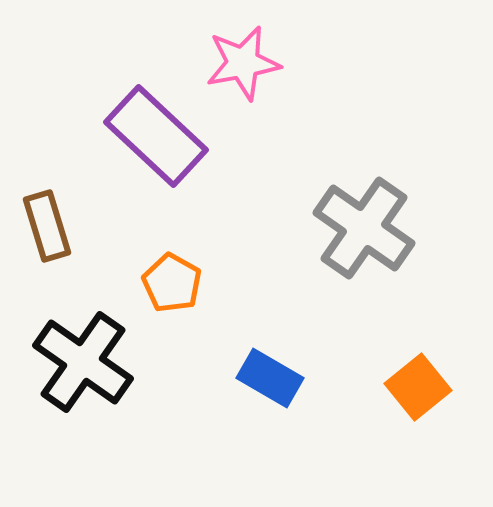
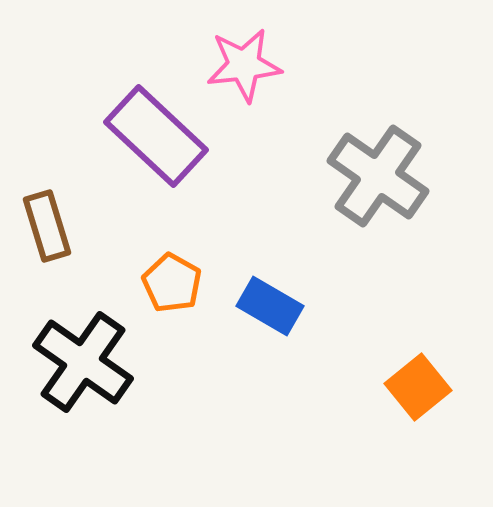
pink star: moved 1 px right, 2 px down; rotated 4 degrees clockwise
gray cross: moved 14 px right, 52 px up
blue rectangle: moved 72 px up
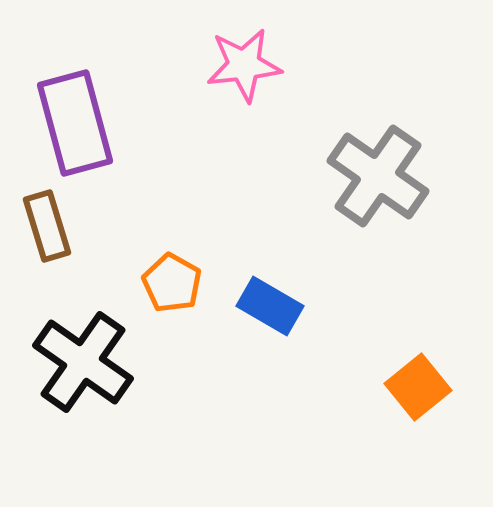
purple rectangle: moved 81 px left, 13 px up; rotated 32 degrees clockwise
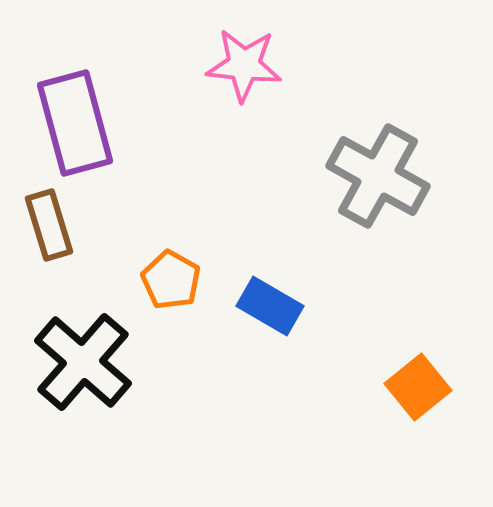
pink star: rotated 12 degrees clockwise
gray cross: rotated 6 degrees counterclockwise
brown rectangle: moved 2 px right, 1 px up
orange pentagon: moved 1 px left, 3 px up
black cross: rotated 6 degrees clockwise
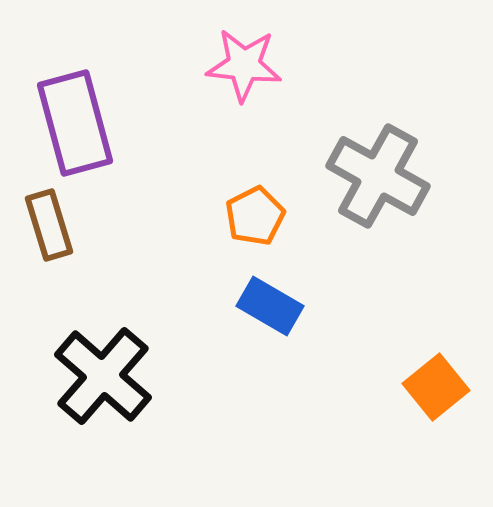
orange pentagon: moved 84 px right, 64 px up; rotated 16 degrees clockwise
black cross: moved 20 px right, 14 px down
orange square: moved 18 px right
